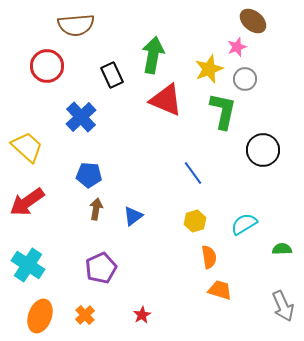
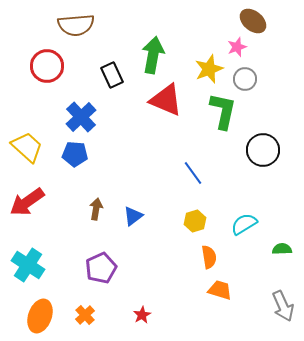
blue pentagon: moved 14 px left, 21 px up
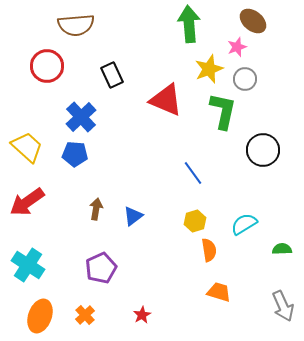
green arrow: moved 36 px right, 31 px up; rotated 15 degrees counterclockwise
orange semicircle: moved 7 px up
orange trapezoid: moved 1 px left, 2 px down
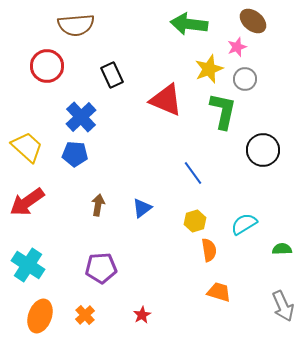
green arrow: rotated 78 degrees counterclockwise
brown arrow: moved 2 px right, 4 px up
blue triangle: moved 9 px right, 8 px up
purple pentagon: rotated 20 degrees clockwise
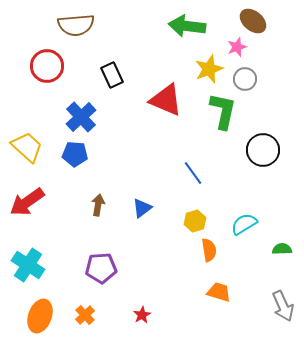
green arrow: moved 2 px left, 2 px down
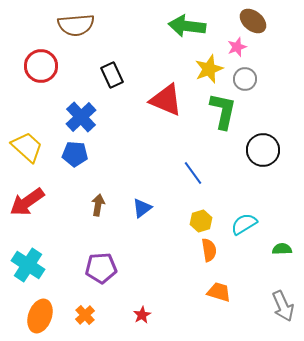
red circle: moved 6 px left
yellow hexagon: moved 6 px right
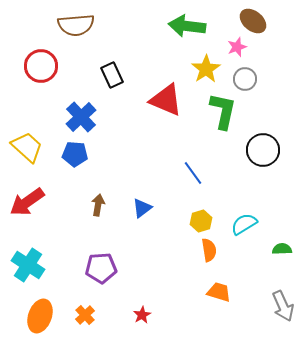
yellow star: moved 3 px left; rotated 12 degrees counterclockwise
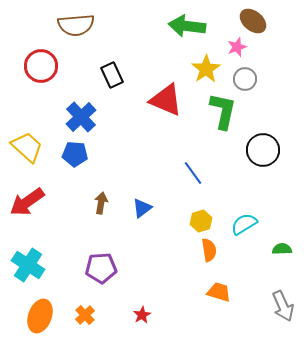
brown arrow: moved 3 px right, 2 px up
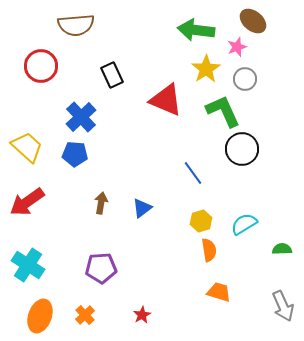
green arrow: moved 9 px right, 4 px down
green L-shape: rotated 36 degrees counterclockwise
black circle: moved 21 px left, 1 px up
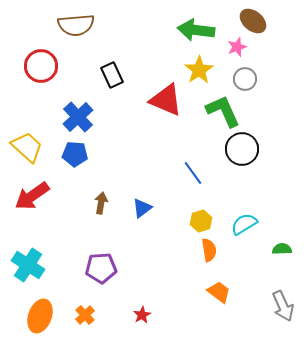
yellow star: moved 7 px left, 1 px down
blue cross: moved 3 px left
red arrow: moved 5 px right, 6 px up
orange trapezoid: rotated 20 degrees clockwise
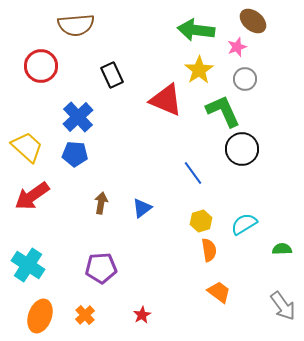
gray arrow: rotated 12 degrees counterclockwise
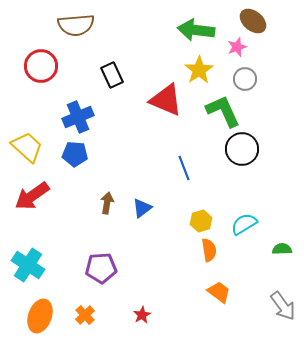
blue cross: rotated 20 degrees clockwise
blue line: moved 9 px left, 5 px up; rotated 15 degrees clockwise
brown arrow: moved 6 px right
